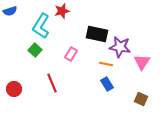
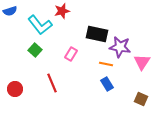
cyan L-shape: moved 1 px left, 1 px up; rotated 70 degrees counterclockwise
red circle: moved 1 px right
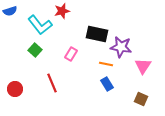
purple star: moved 1 px right
pink triangle: moved 1 px right, 4 px down
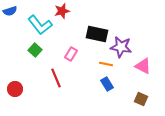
pink triangle: rotated 36 degrees counterclockwise
red line: moved 4 px right, 5 px up
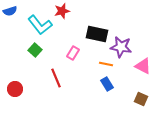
pink rectangle: moved 2 px right, 1 px up
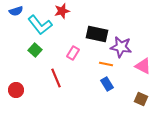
blue semicircle: moved 6 px right
red circle: moved 1 px right, 1 px down
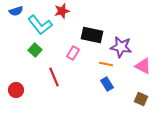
black rectangle: moved 5 px left, 1 px down
red line: moved 2 px left, 1 px up
